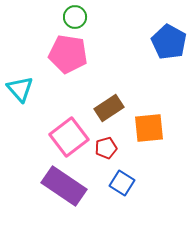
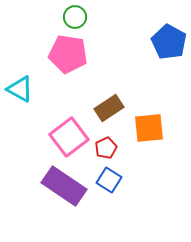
cyan triangle: rotated 20 degrees counterclockwise
red pentagon: rotated 10 degrees counterclockwise
blue square: moved 13 px left, 3 px up
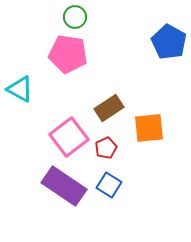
blue square: moved 5 px down
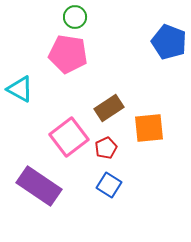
blue pentagon: rotated 8 degrees counterclockwise
purple rectangle: moved 25 px left
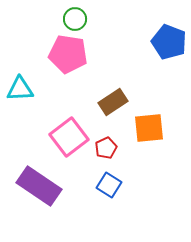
green circle: moved 2 px down
cyan triangle: rotated 32 degrees counterclockwise
brown rectangle: moved 4 px right, 6 px up
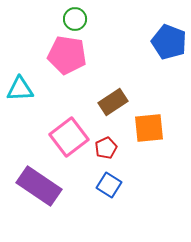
pink pentagon: moved 1 px left, 1 px down
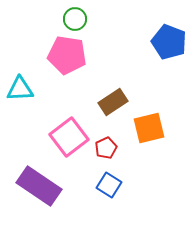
orange square: rotated 8 degrees counterclockwise
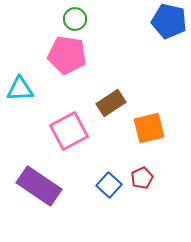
blue pentagon: moved 21 px up; rotated 8 degrees counterclockwise
brown rectangle: moved 2 px left, 1 px down
pink square: moved 6 px up; rotated 9 degrees clockwise
red pentagon: moved 36 px right, 30 px down
blue square: rotated 10 degrees clockwise
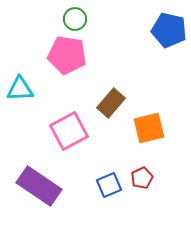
blue pentagon: moved 9 px down
brown rectangle: rotated 16 degrees counterclockwise
blue square: rotated 25 degrees clockwise
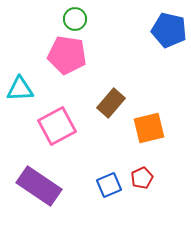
pink square: moved 12 px left, 5 px up
